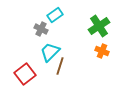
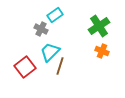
red square: moved 7 px up
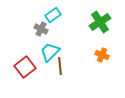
cyan rectangle: moved 2 px left
green cross: moved 1 px right, 4 px up
orange cross: moved 4 px down
brown line: rotated 24 degrees counterclockwise
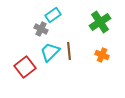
brown line: moved 9 px right, 15 px up
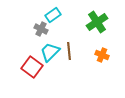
green cross: moved 3 px left
red square: moved 7 px right; rotated 15 degrees counterclockwise
